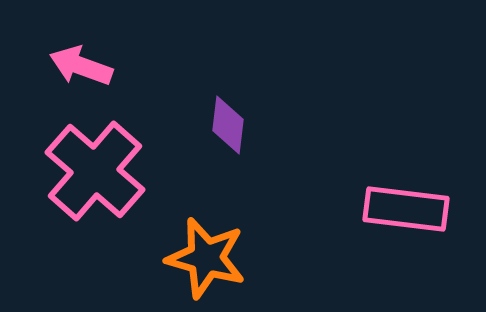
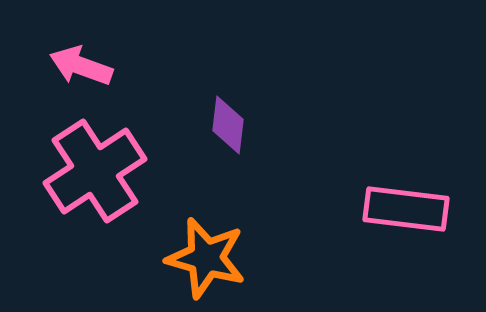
pink cross: rotated 16 degrees clockwise
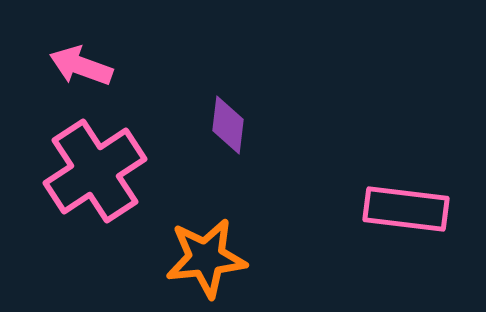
orange star: rotated 22 degrees counterclockwise
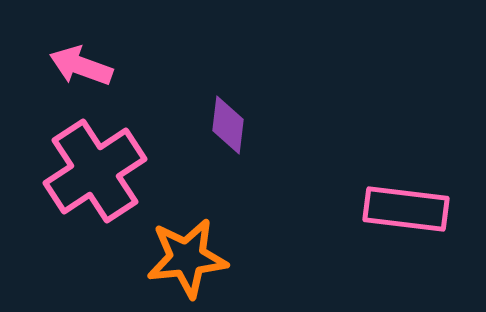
orange star: moved 19 px left
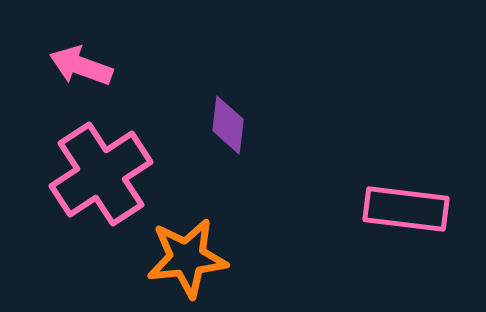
pink cross: moved 6 px right, 3 px down
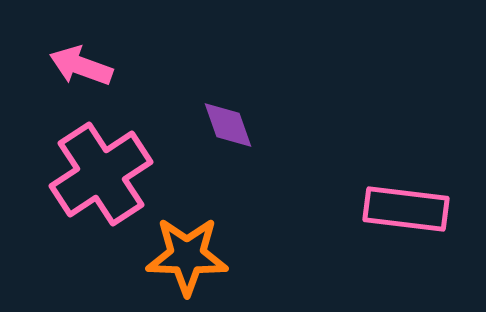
purple diamond: rotated 26 degrees counterclockwise
orange star: moved 2 px up; rotated 8 degrees clockwise
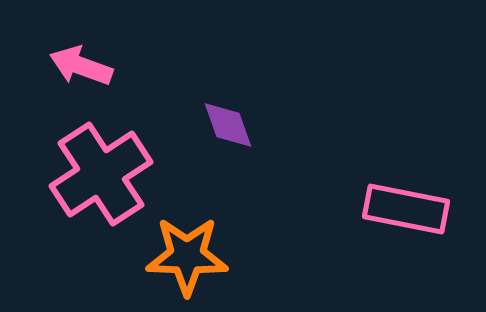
pink rectangle: rotated 4 degrees clockwise
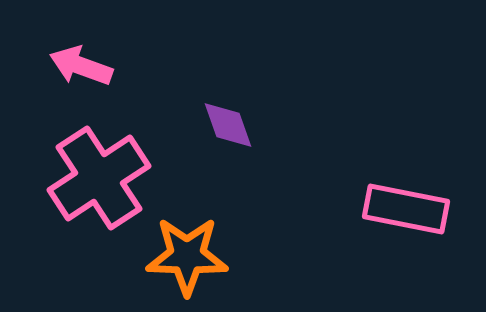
pink cross: moved 2 px left, 4 px down
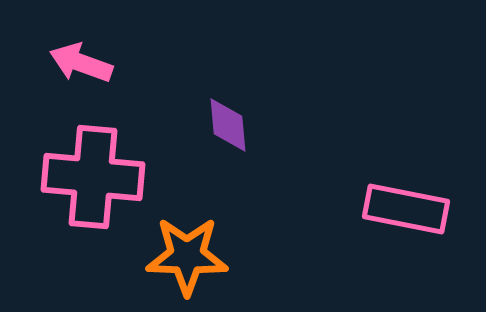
pink arrow: moved 3 px up
purple diamond: rotated 14 degrees clockwise
pink cross: moved 6 px left, 1 px up; rotated 38 degrees clockwise
